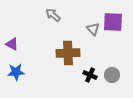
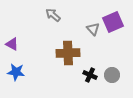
purple square: rotated 25 degrees counterclockwise
blue star: rotated 12 degrees clockwise
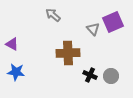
gray circle: moved 1 px left, 1 px down
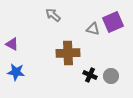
gray triangle: rotated 32 degrees counterclockwise
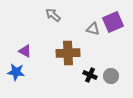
purple triangle: moved 13 px right, 7 px down
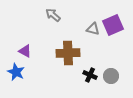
purple square: moved 3 px down
blue star: rotated 18 degrees clockwise
